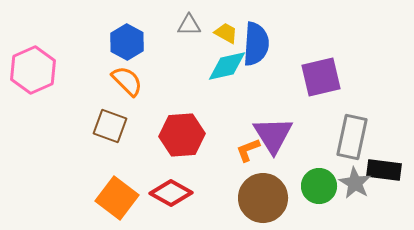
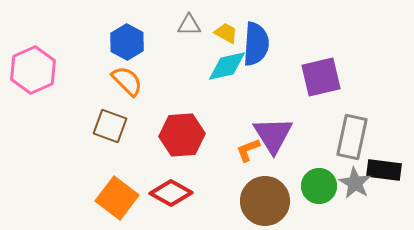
brown circle: moved 2 px right, 3 px down
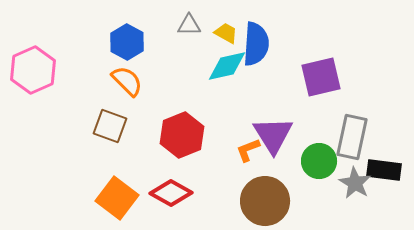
red hexagon: rotated 18 degrees counterclockwise
green circle: moved 25 px up
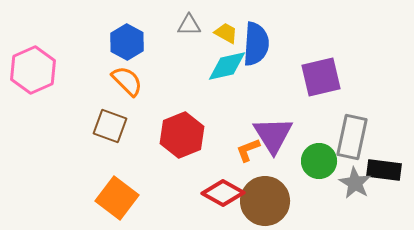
red diamond: moved 52 px right
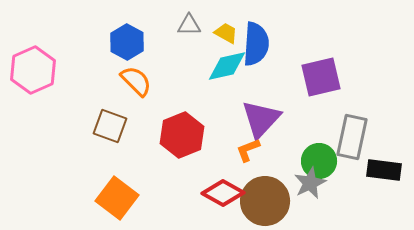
orange semicircle: moved 9 px right
purple triangle: moved 12 px left, 16 px up; rotated 15 degrees clockwise
gray star: moved 45 px left; rotated 16 degrees clockwise
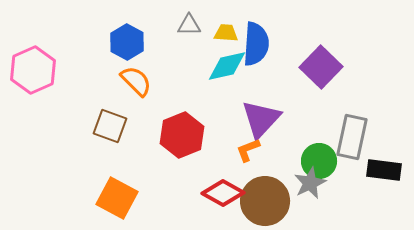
yellow trapezoid: rotated 25 degrees counterclockwise
purple square: moved 10 px up; rotated 33 degrees counterclockwise
orange square: rotated 9 degrees counterclockwise
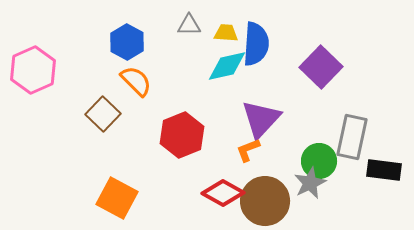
brown square: moved 7 px left, 12 px up; rotated 24 degrees clockwise
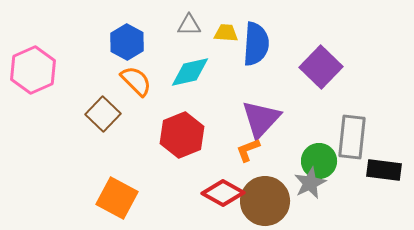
cyan diamond: moved 37 px left, 6 px down
gray rectangle: rotated 6 degrees counterclockwise
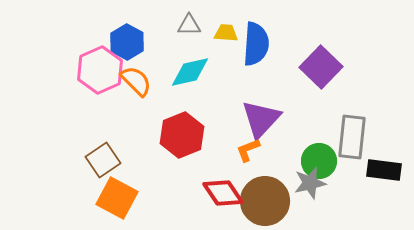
pink hexagon: moved 67 px right
brown square: moved 46 px down; rotated 12 degrees clockwise
gray star: rotated 12 degrees clockwise
red diamond: rotated 27 degrees clockwise
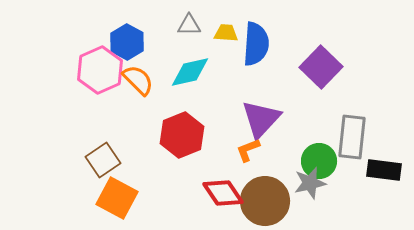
orange semicircle: moved 2 px right, 1 px up
